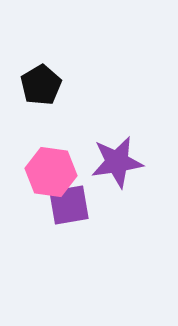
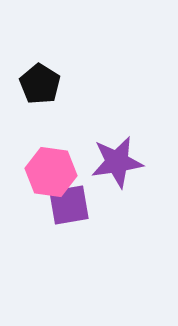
black pentagon: moved 1 px left, 1 px up; rotated 9 degrees counterclockwise
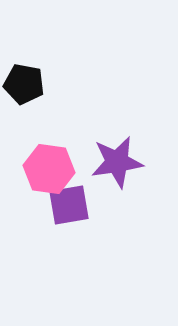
black pentagon: moved 16 px left; rotated 21 degrees counterclockwise
pink hexagon: moved 2 px left, 3 px up
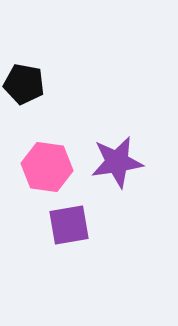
pink hexagon: moved 2 px left, 2 px up
purple square: moved 20 px down
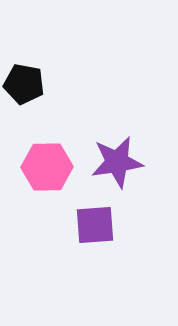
pink hexagon: rotated 9 degrees counterclockwise
purple square: moved 26 px right; rotated 6 degrees clockwise
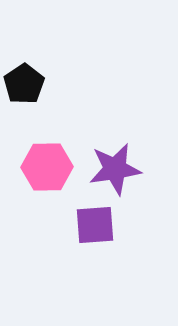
black pentagon: rotated 27 degrees clockwise
purple star: moved 2 px left, 7 px down
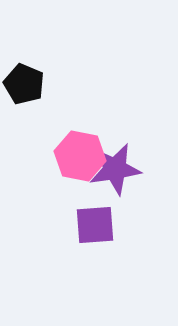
black pentagon: rotated 15 degrees counterclockwise
pink hexagon: moved 33 px right, 11 px up; rotated 12 degrees clockwise
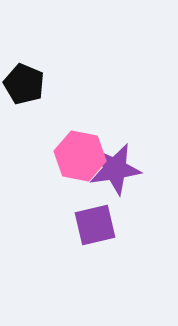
purple square: rotated 9 degrees counterclockwise
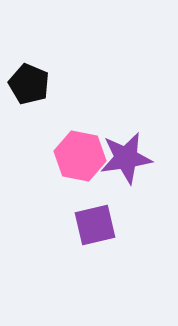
black pentagon: moved 5 px right
purple star: moved 11 px right, 11 px up
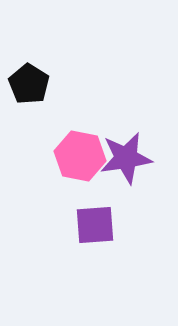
black pentagon: rotated 9 degrees clockwise
purple square: rotated 9 degrees clockwise
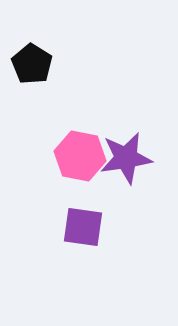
black pentagon: moved 3 px right, 20 px up
purple square: moved 12 px left, 2 px down; rotated 12 degrees clockwise
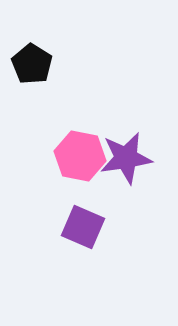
purple square: rotated 15 degrees clockwise
